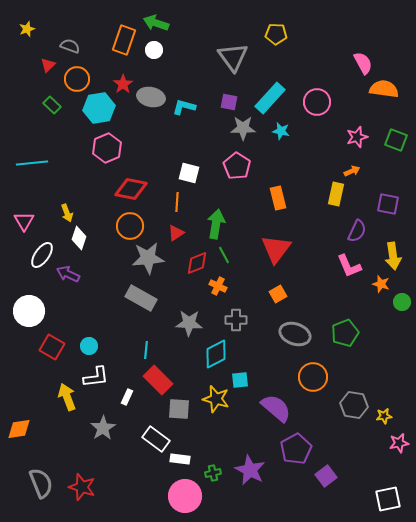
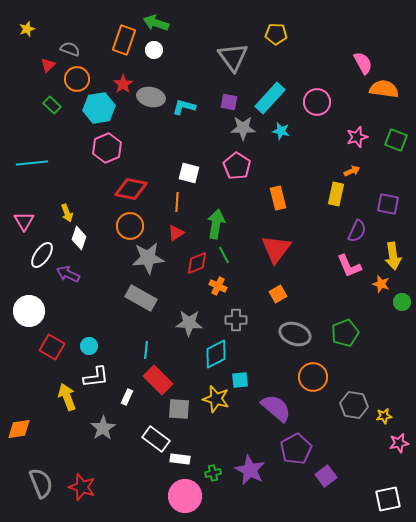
gray semicircle at (70, 46): moved 3 px down
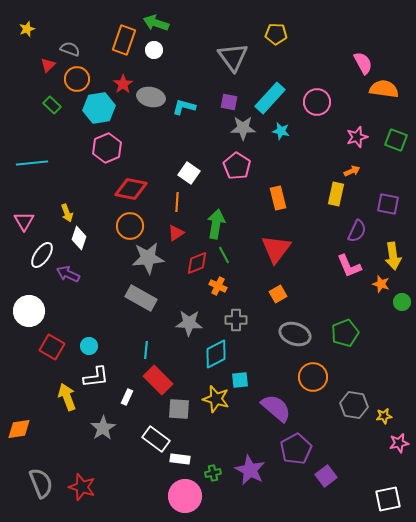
white square at (189, 173): rotated 20 degrees clockwise
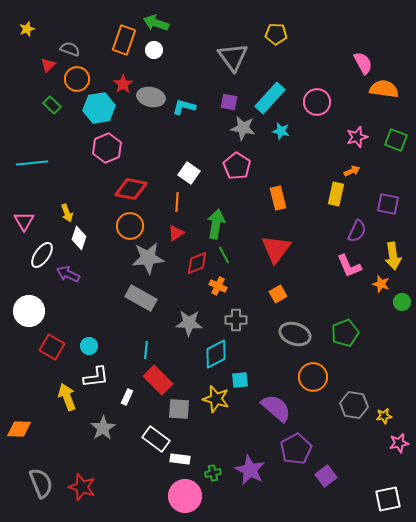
gray star at (243, 128): rotated 10 degrees clockwise
orange diamond at (19, 429): rotated 10 degrees clockwise
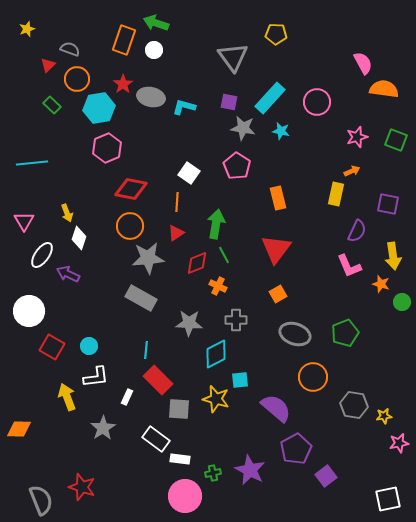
gray semicircle at (41, 483): moved 17 px down
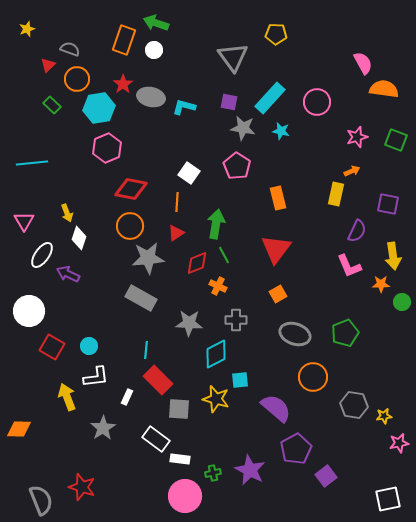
orange star at (381, 284): rotated 18 degrees counterclockwise
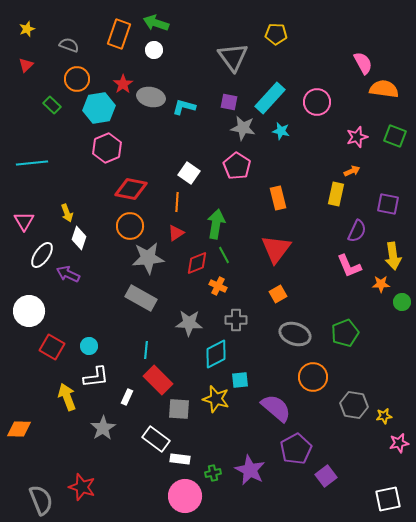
orange rectangle at (124, 40): moved 5 px left, 6 px up
gray semicircle at (70, 49): moved 1 px left, 4 px up
red triangle at (48, 65): moved 22 px left
green square at (396, 140): moved 1 px left, 4 px up
